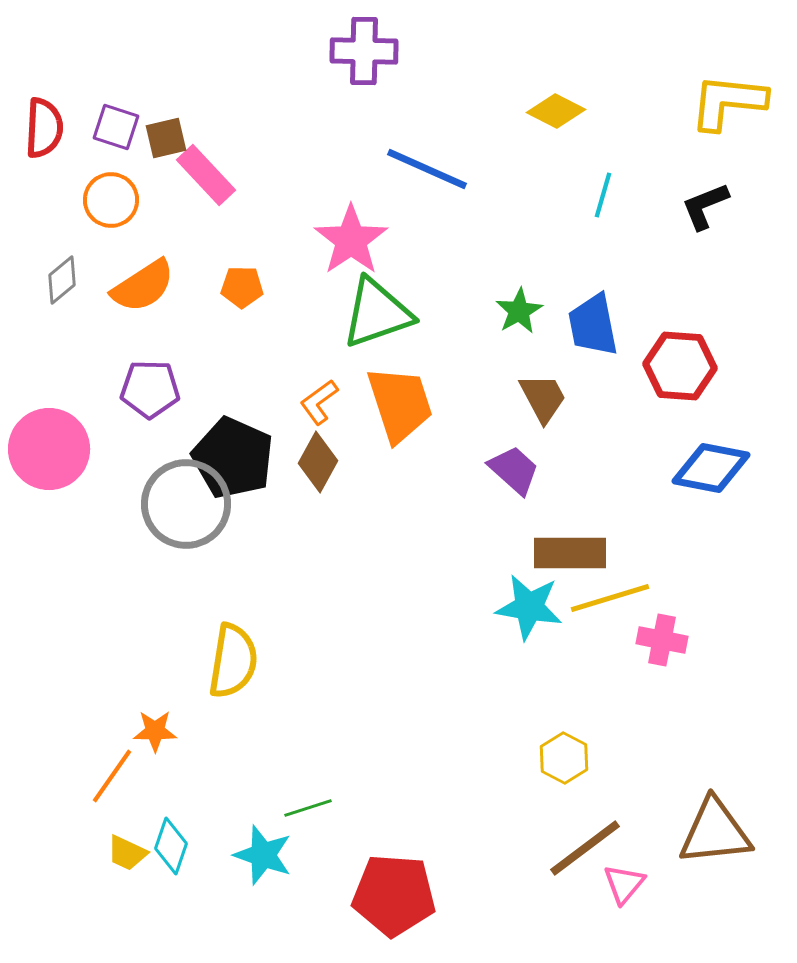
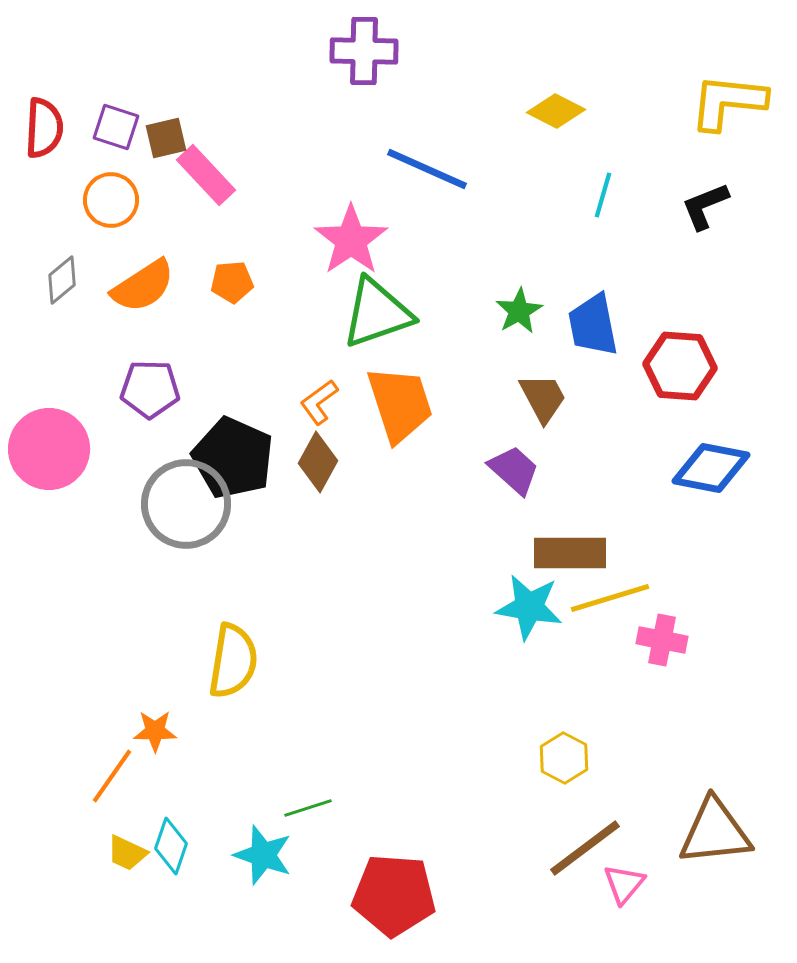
orange pentagon at (242, 287): moved 10 px left, 5 px up; rotated 6 degrees counterclockwise
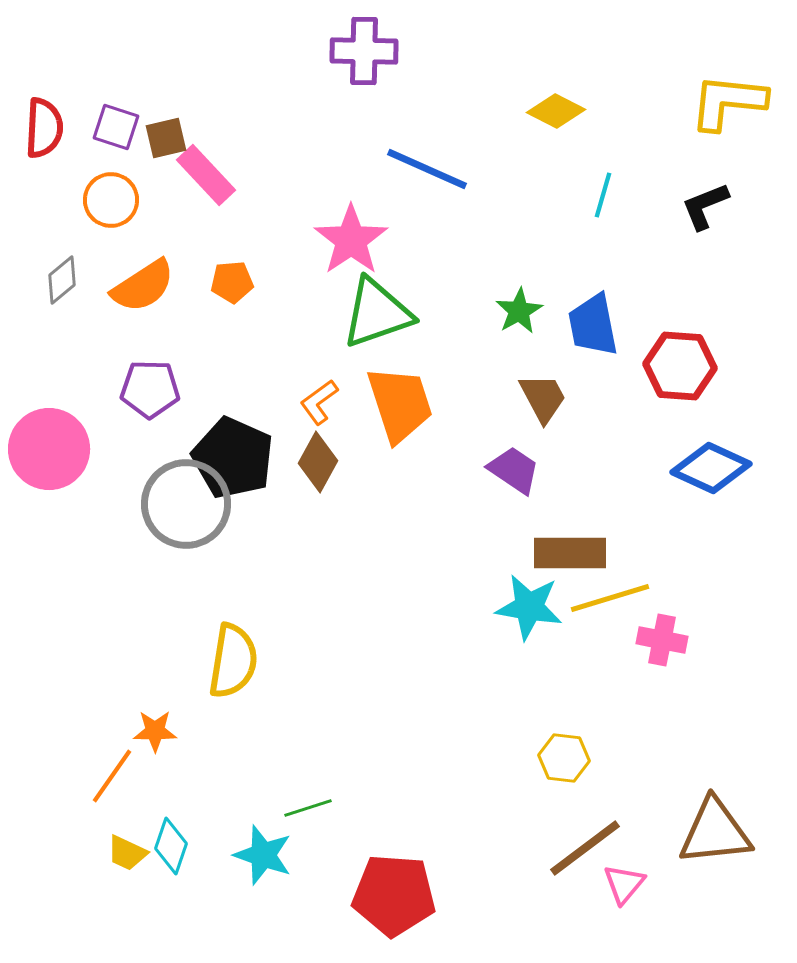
blue diamond at (711, 468): rotated 14 degrees clockwise
purple trapezoid at (514, 470): rotated 8 degrees counterclockwise
yellow hexagon at (564, 758): rotated 21 degrees counterclockwise
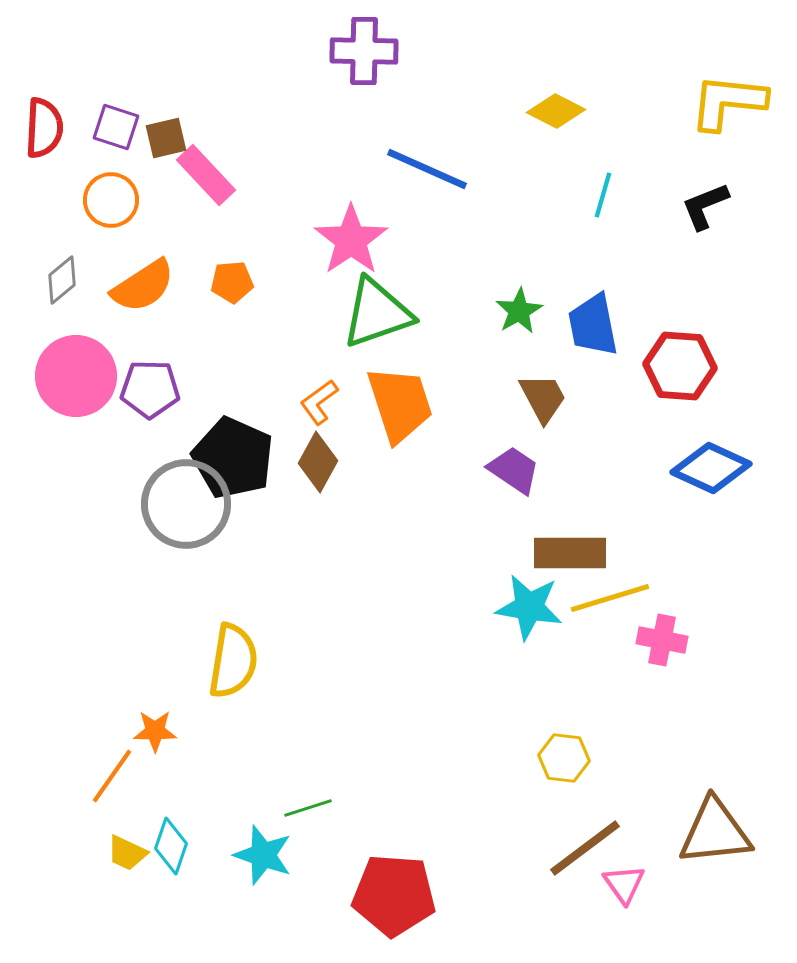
pink circle at (49, 449): moved 27 px right, 73 px up
pink triangle at (624, 884): rotated 15 degrees counterclockwise
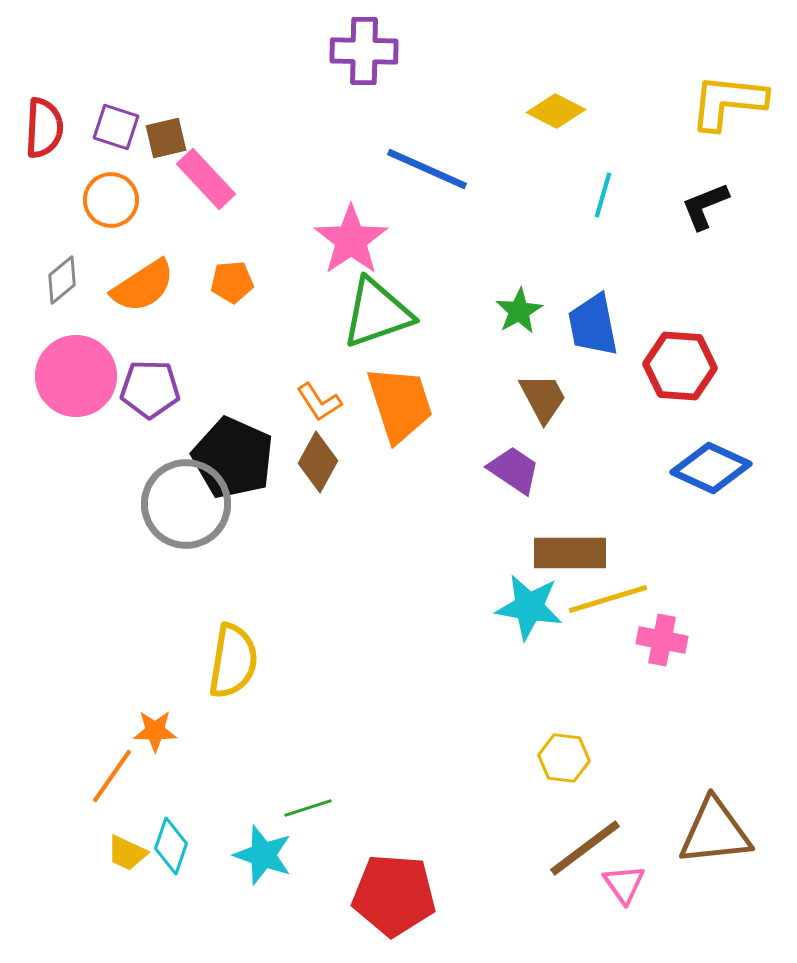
pink rectangle at (206, 175): moved 4 px down
orange L-shape at (319, 402): rotated 87 degrees counterclockwise
yellow line at (610, 598): moved 2 px left, 1 px down
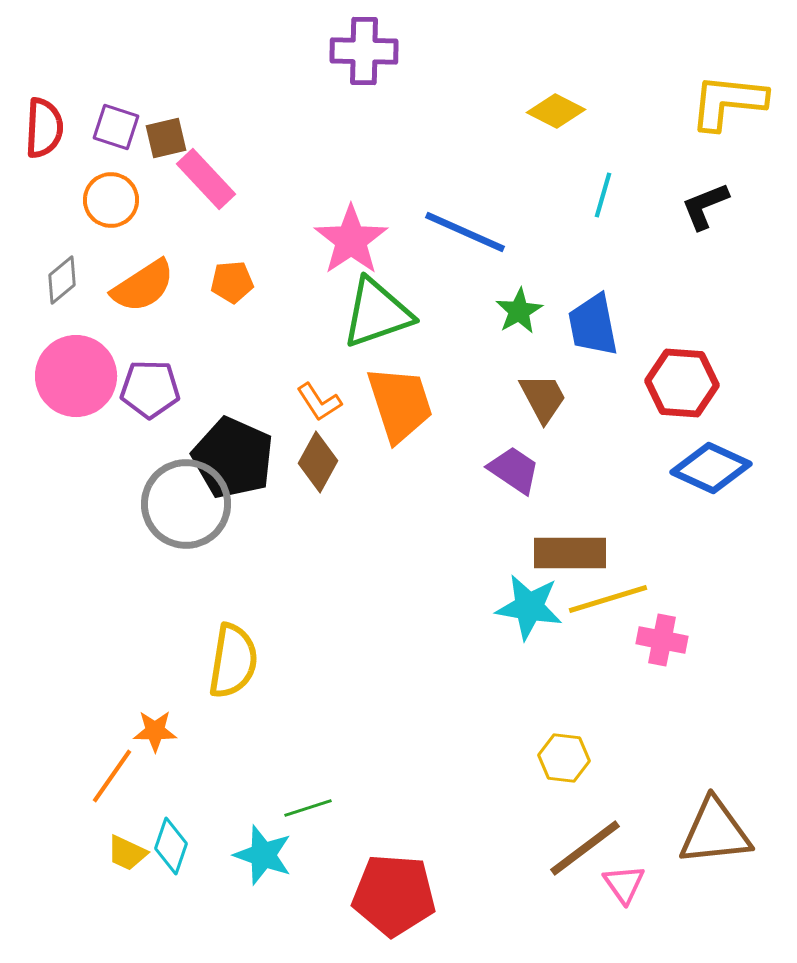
blue line at (427, 169): moved 38 px right, 63 px down
red hexagon at (680, 366): moved 2 px right, 17 px down
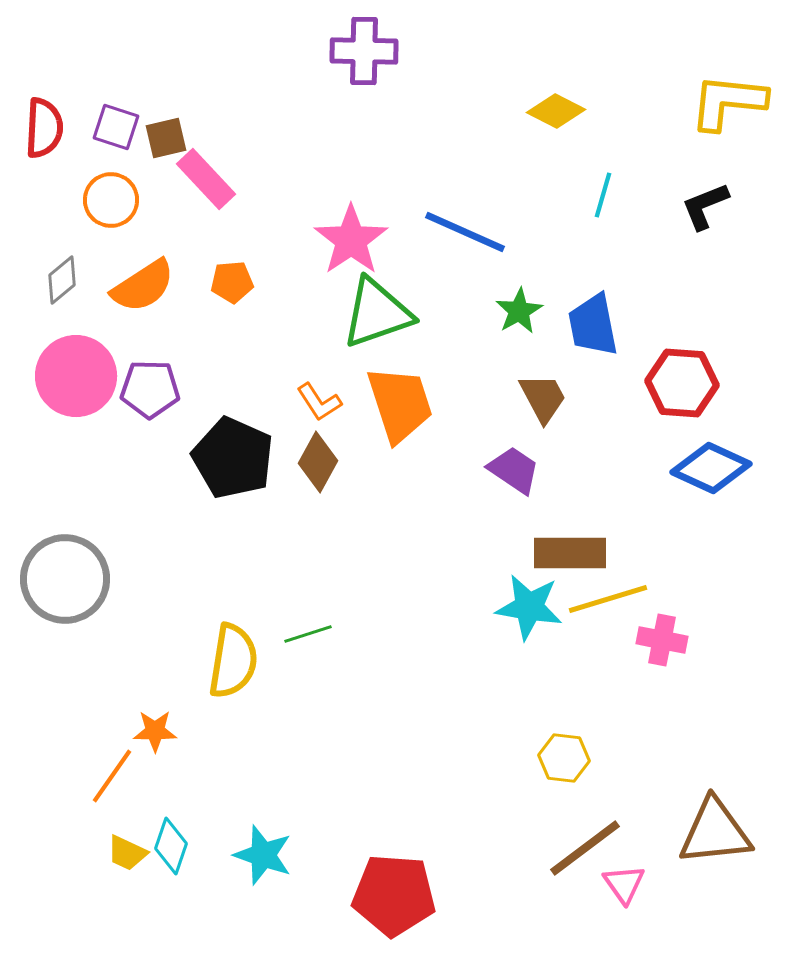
gray circle at (186, 504): moved 121 px left, 75 px down
green line at (308, 808): moved 174 px up
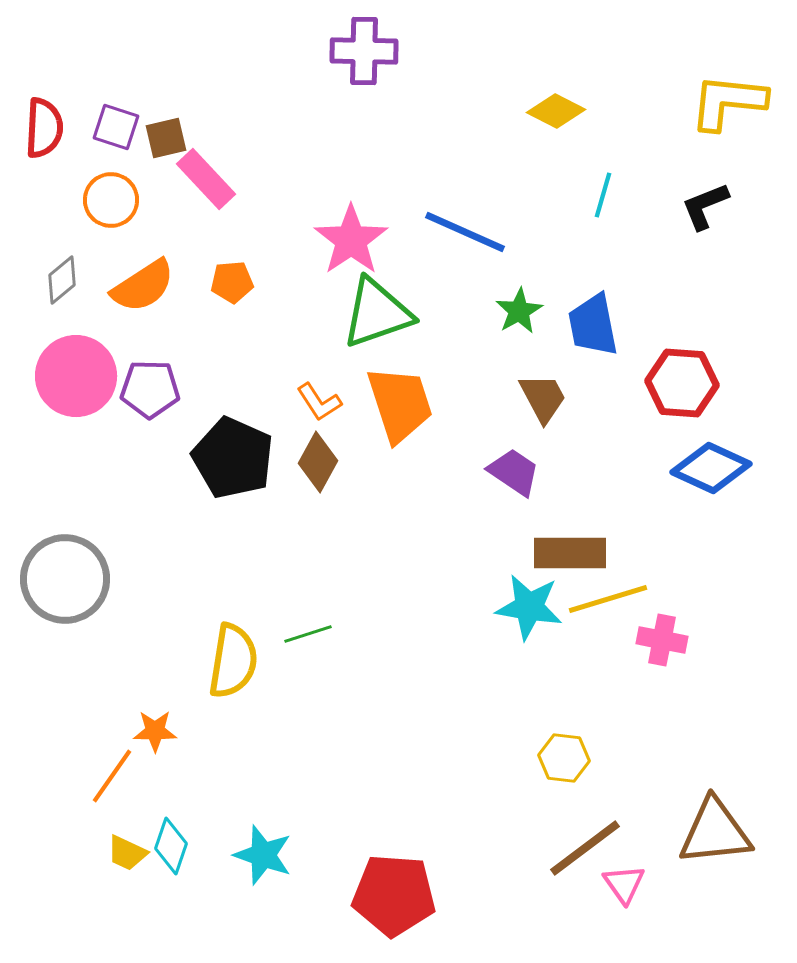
purple trapezoid at (514, 470): moved 2 px down
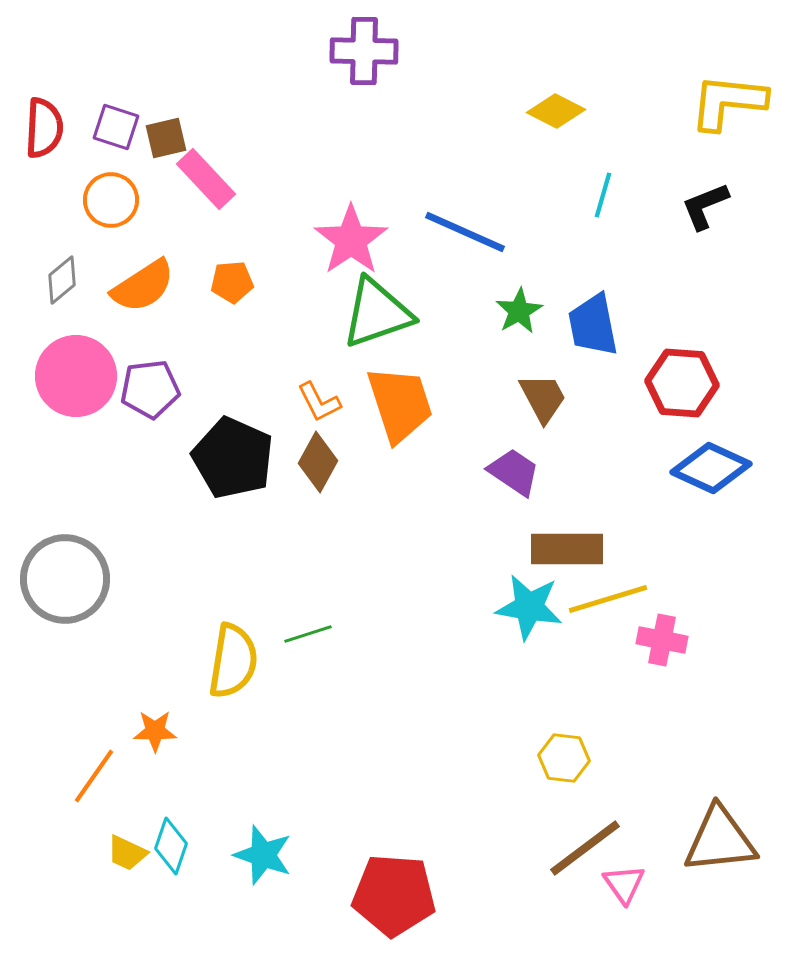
purple pentagon at (150, 389): rotated 8 degrees counterclockwise
orange L-shape at (319, 402): rotated 6 degrees clockwise
brown rectangle at (570, 553): moved 3 px left, 4 px up
orange line at (112, 776): moved 18 px left
brown triangle at (715, 832): moved 5 px right, 8 px down
